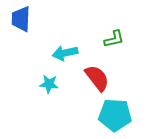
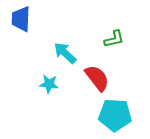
cyan arrow: rotated 55 degrees clockwise
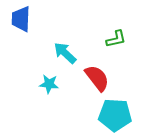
green L-shape: moved 2 px right
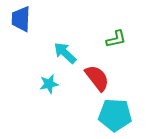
cyan star: rotated 18 degrees counterclockwise
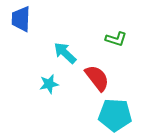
green L-shape: rotated 30 degrees clockwise
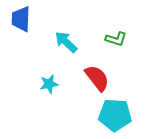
cyan arrow: moved 1 px right, 11 px up
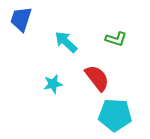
blue trapezoid: rotated 16 degrees clockwise
cyan star: moved 4 px right
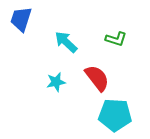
cyan star: moved 3 px right, 2 px up
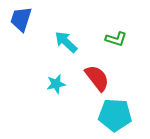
cyan star: moved 2 px down
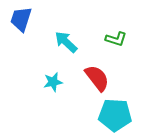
cyan star: moved 3 px left, 2 px up
